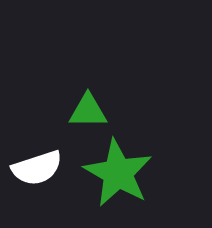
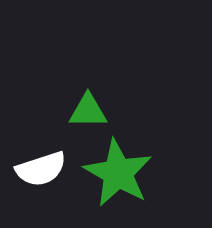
white semicircle: moved 4 px right, 1 px down
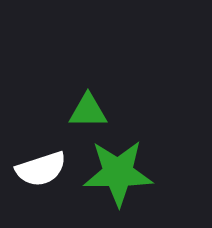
green star: rotated 30 degrees counterclockwise
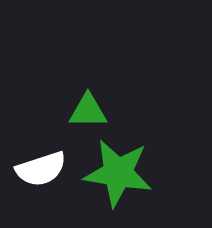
green star: rotated 10 degrees clockwise
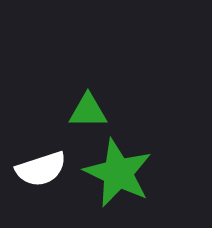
green star: rotated 16 degrees clockwise
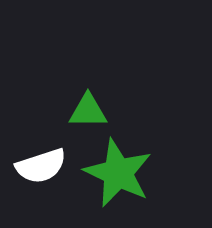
white semicircle: moved 3 px up
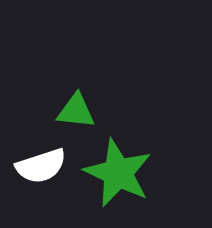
green triangle: moved 12 px left; rotated 6 degrees clockwise
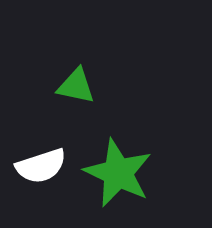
green triangle: moved 25 px up; rotated 6 degrees clockwise
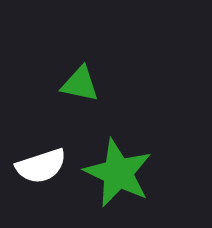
green triangle: moved 4 px right, 2 px up
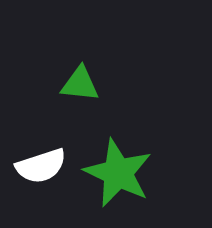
green triangle: rotated 6 degrees counterclockwise
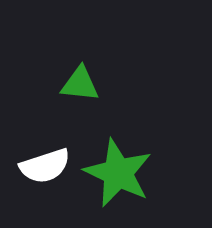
white semicircle: moved 4 px right
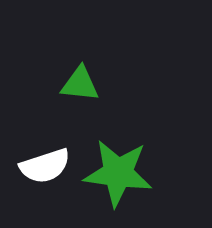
green star: rotated 18 degrees counterclockwise
